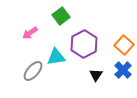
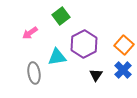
cyan triangle: moved 1 px right
gray ellipse: moved 1 px right, 2 px down; rotated 50 degrees counterclockwise
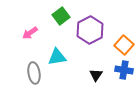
purple hexagon: moved 6 px right, 14 px up
blue cross: moved 1 px right; rotated 36 degrees counterclockwise
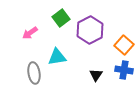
green square: moved 2 px down
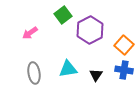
green square: moved 2 px right, 3 px up
cyan triangle: moved 11 px right, 12 px down
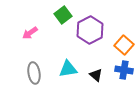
black triangle: rotated 24 degrees counterclockwise
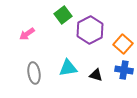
pink arrow: moved 3 px left, 1 px down
orange square: moved 1 px left, 1 px up
cyan triangle: moved 1 px up
black triangle: rotated 24 degrees counterclockwise
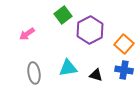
orange square: moved 1 px right
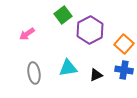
black triangle: rotated 40 degrees counterclockwise
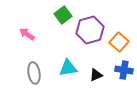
purple hexagon: rotated 12 degrees clockwise
pink arrow: rotated 70 degrees clockwise
orange square: moved 5 px left, 2 px up
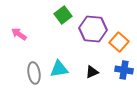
purple hexagon: moved 3 px right, 1 px up; rotated 20 degrees clockwise
pink arrow: moved 8 px left
cyan triangle: moved 9 px left, 1 px down
black triangle: moved 4 px left, 3 px up
